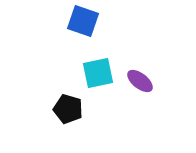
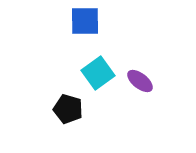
blue square: moved 2 px right; rotated 20 degrees counterclockwise
cyan square: rotated 24 degrees counterclockwise
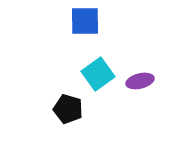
cyan square: moved 1 px down
purple ellipse: rotated 52 degrees counterclockwise
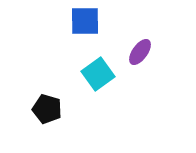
purple ellipse: moved 29 px up; rotated 40 degrees counterclockwise
black pentagon: moved 21 px left
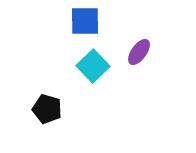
purple ellipse: moved 1 px left
cyan square: moved 5 px left, 8 px up; rotated 8 degrees counterclockwise
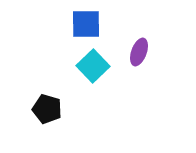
blue square: moved 1 px right, 3 px down
purple ellipse: rotated 16 degrees counterclockwise
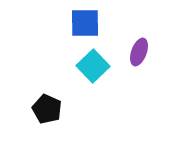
blue square: moved 1 px left, 1 px up
black pentagon: rotated 8 degrees clockwise
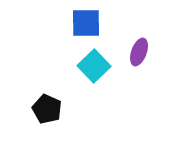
blue square: moved 1 px right
cyan square: moved 1 px right
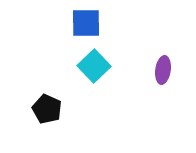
purple ellipse: moved 24 px right, 18 px down; rotated 12 degrees counterclockwise
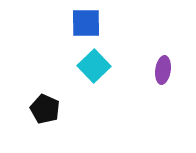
black pentagon: moved 2 px left
